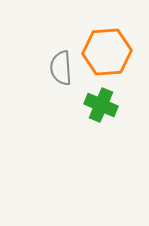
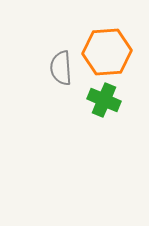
green cross: moved 3 px right, 5 px up
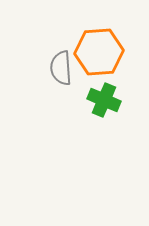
orange hexagon: moved 8 px left
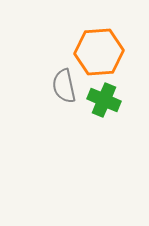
gray semicircle: moved 3 px right, 18 px down; rotated 8 degrees counterclockwise
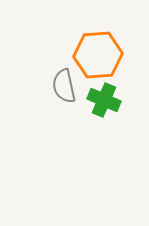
orange hexagon: moved 1 px left, 3 px down
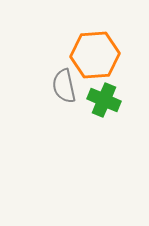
orange hexagon: moved 3 px left
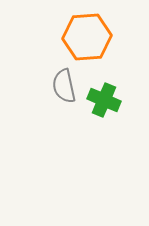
orange hexagon: moved 8 px left, 18 px up
